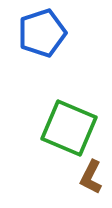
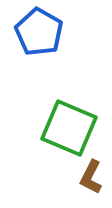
blue pentagon: moved 3 px left, 1 px up; rotated 24 degrees counterclockwise
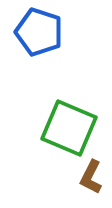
blue pentagon: rotated 12 degrees counterclockwise
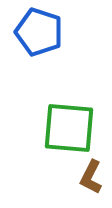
green square: rotated 18 degrees counterclockwise
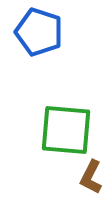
green square: moved 3 px left, 2 px down
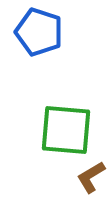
brown L-shape: rotated 32 degrees clockwise
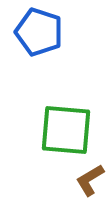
brown L-shape: moved 1 px left, 3 px down
